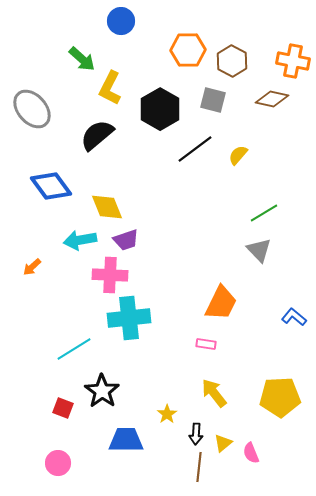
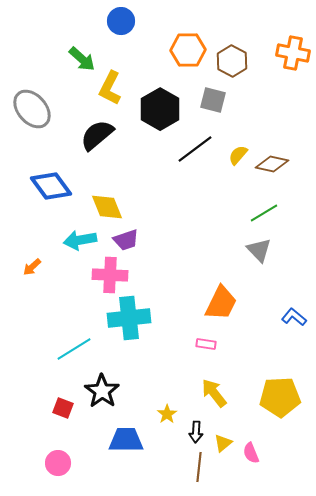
orange cross: moved 8 px up
brown diamond: moved 65 px down
black arrow: moved 2 px up
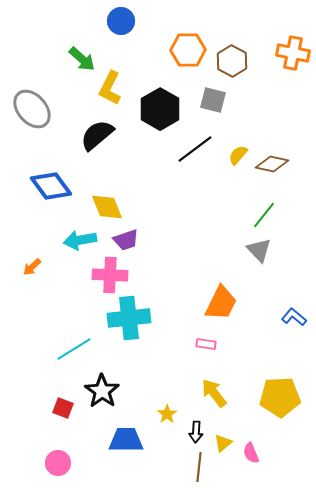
green line: moved 2 px down; rotated 20 degrees counterclockwise
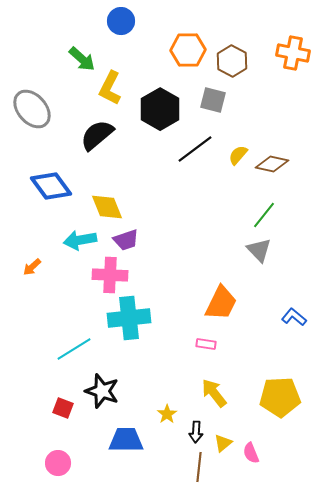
black star: rotated 16 degrees counterclockwise
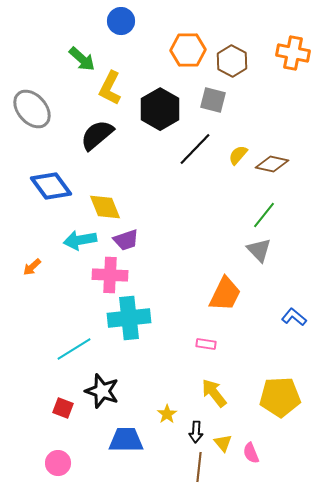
black line: rotated 9 degrees counterclockwise
yellow diamond: moved 2 px left
orange trapezoid: moved 4 px right, 9 px up
yellow triangle: rotated 30 degrees counterclockwise
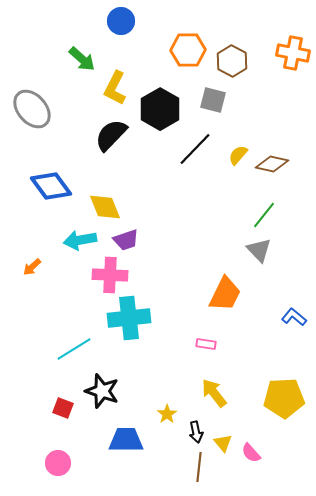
yellow L-shape: moved 5 px right
black semicircle: moved 14 px right; rotated 6 degrees counterclockwise
yellow pentagon: moved 4 px right, 1 px down
black arrow: rotated 15 degrees counterclockwise
pink semicircle: rotated 20 degrees counterclockwise
